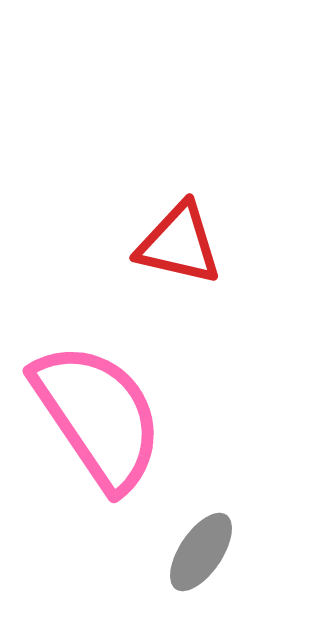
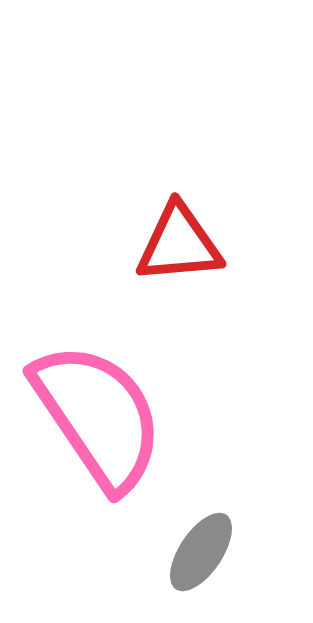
red triangle: rotated 18 degrees counterclockwise
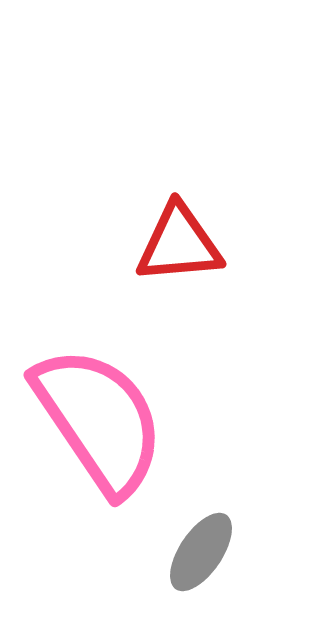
pink semicircle: moved 1 px right, 4 px down
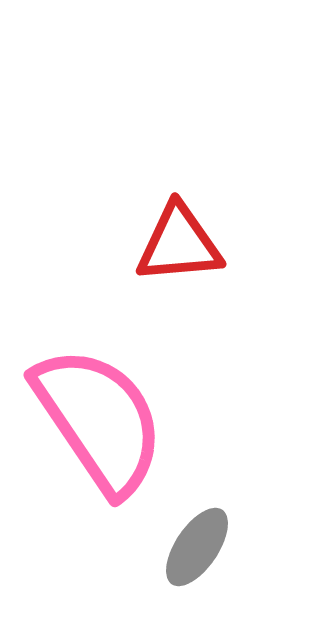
gray ellipse: moved 4 px left, 5 px up
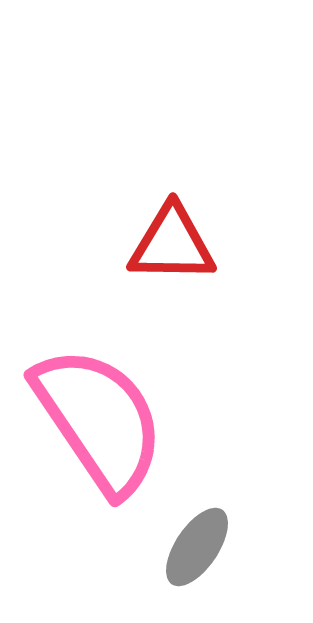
red triangle: moved 7 px left; rotated 6 degrees clockwise
